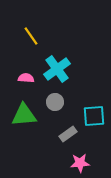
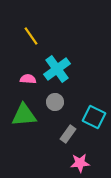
pink semicircle: moved 2 px right, 1 px down
cyan square: moved 1 px down; rotated 30 degrees clockwise
gray rectangle: rotated 18 degrees counterclockwise
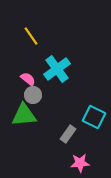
pink semicircle: rotated 35 degrees clockwise
gray circle: moved 22 px left, 7 px up
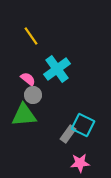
cyan square: moved 11 px left, 8 px down
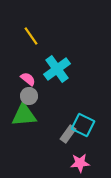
gray circle: moved 4 px left, 1 px down
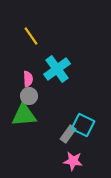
pink semicircle: rotated 49 degrees clockwise
pink star: moved 7 px left, 2 px up; rotated 12 degrees clockwise
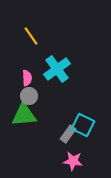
pink semicircle: moved 1 px left, 1 px up
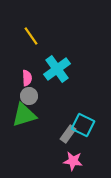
green triangle: rotated 12 degrees counterclockwise
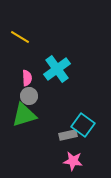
yellow line: moved 11 px left, 1 px down; rotated 24 degrees counterclockwise
cyan square: rotated 10 degrees clockwise
gray rectangle: moved 1 px down; rotated 42 degrees clockwise
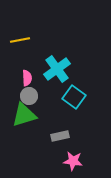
yellow line: moved 3 px down; rotated 42 degrees counterclockwise
cyan square: moved 9 px left, 28 px up
gray rectangle: moved 8 px left, 1 px down
